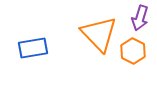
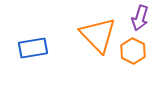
orange triangle: moved 1 px left, 1 px down
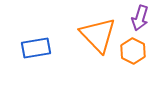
blue rectangle: moved 3 px right
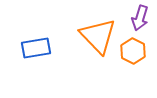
orange triangle: moved 1 px down
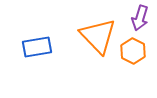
blue rectangle: moved 1 px right, 1 px up
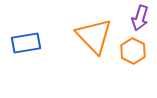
orange triangle: moved 4 px left
blue rectangle: moved 11 px left, 4 px up
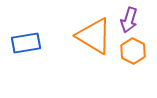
purple arrow: moved 11 px left, 2 px down
orange triangle: rotated 15 degrees counterclockwise
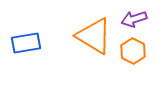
purple arrow: moved 5 px right, 1 px up; rotated 55 degrees clockwise
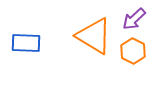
purple arrow: rotated 25 degrees counterclockwise
blue rectangle: rotated 12 degrees clockwise
